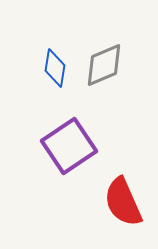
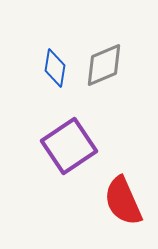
red semicircle: moved 1 px up
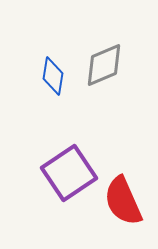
blue diamond: moved 2 px left, 8 px down
purple square: moved 27 px down
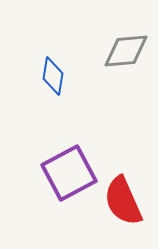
gray diamond: moved 22 px right, 14 px up; rotated 18 degrees clockwise
purple square: rotated 6 degrees clockwise
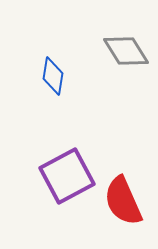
gray diamond: rotated 63 degrees clockwise
purple square: moved 2 px left, 3 px down
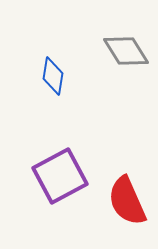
purple square: moved 7 px left
red semicircle: moved 4 px right
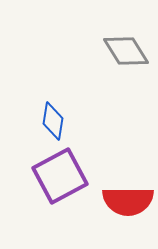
blue diamond: moved 45 px down
red semicircle: moved 1 px right; rotated 66 degrees counterclockwise
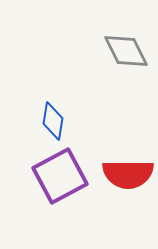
gray diamond: rotated 6 degrees clockwise
red semicircle: moved 27 px up
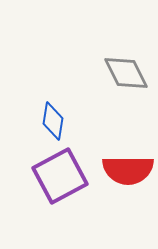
gray diamond: moved 22 px down
red semicircle: moved 4 px up
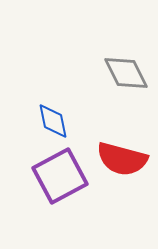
blue diamond: rotated 21 degrees counterclockwise
red semicircle: moved 6 px left, 11 px up; rotated 15 degrees clockwise
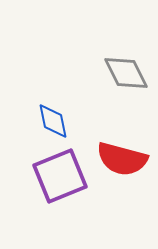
purple square: rotated 6 degrees clockwise
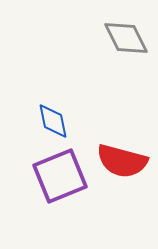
gray diamond: moved 35 px up
red semicircle: moved 2 px down
